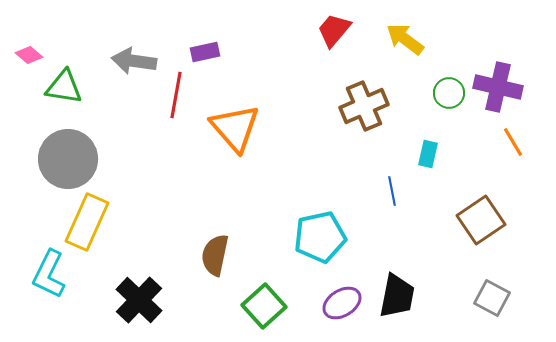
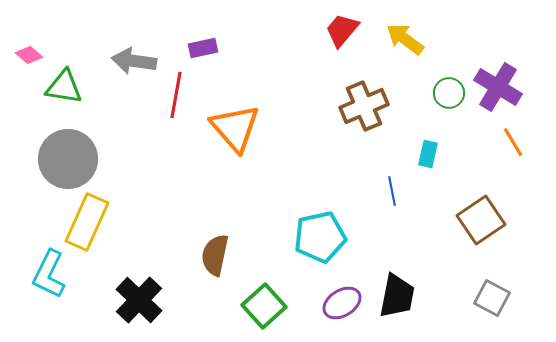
red trapezoid: moved 8 px right
purple rectangle: moved 2 px left, 4 px up
purple cross: rotated 18 degrees clockwise
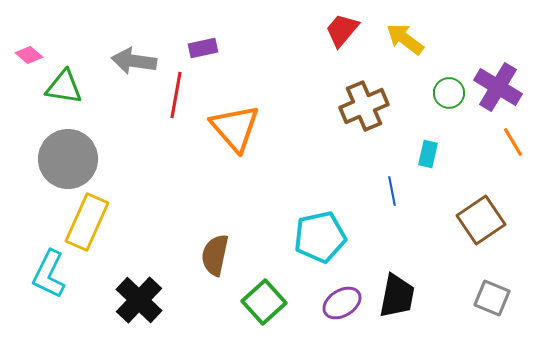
gray square: rotated 6 degrees counterclockwise
green square: moved 4 px up
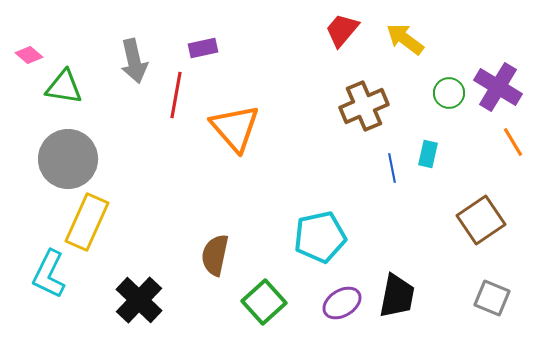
gray arrow: rotated 111 degrees counterclockwise
blue line: moved 23 px up
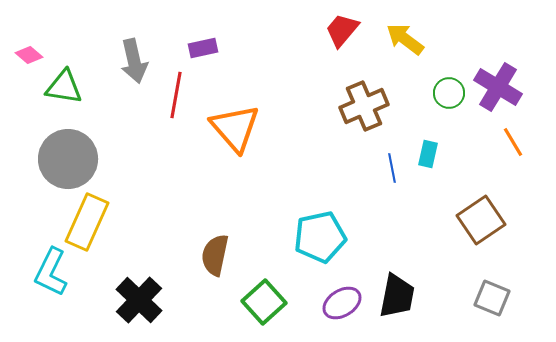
cyan L-shape: moved 2 px right, 2 px up
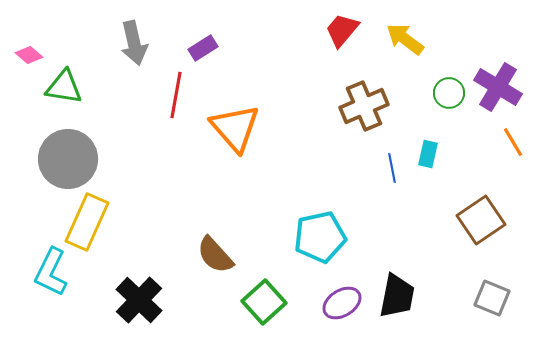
purple rectangle: rotated 20 degrees counterclockwise
gray arrow: moved 18 px up
brown semicircle: rotated 54 degrees counterclockwise
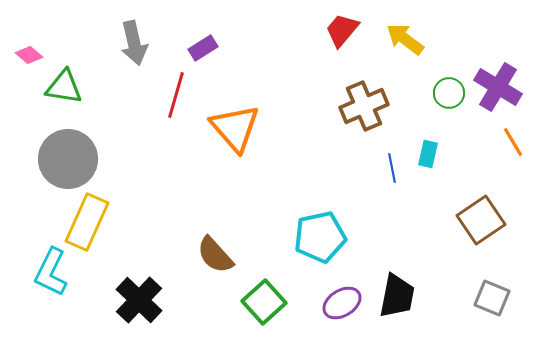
red line: rotated 6 degrees clockwise
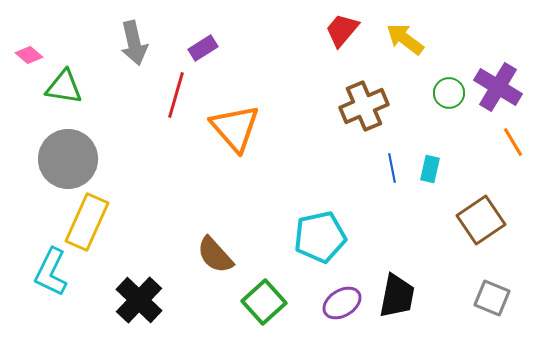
cyan rectangle: moved 2 px right, 15 px down
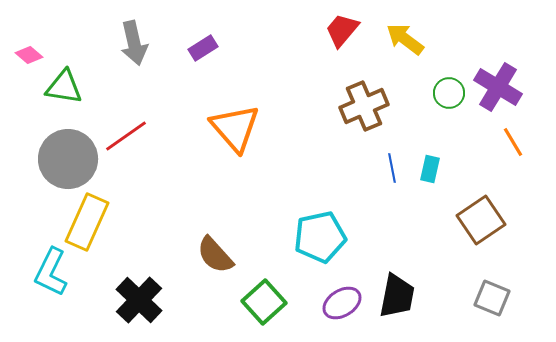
red line: moved 50 px left, 41 px down; rotated 39 degrees clockwise
